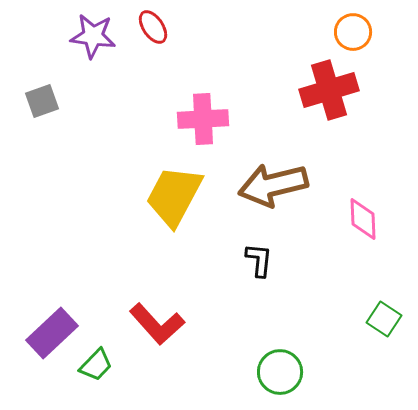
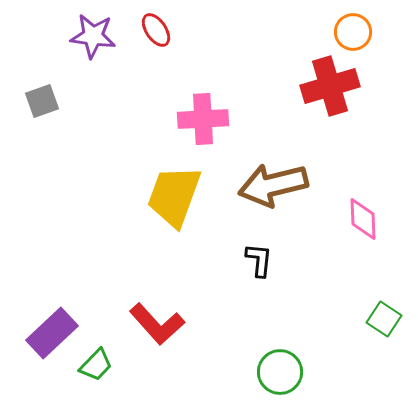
red ellipse: moved 3 px right, 3 px down
red cross: moved 1 px right, 4 px up
yellow trapezoid: rotated 8 degrees counterclockwise
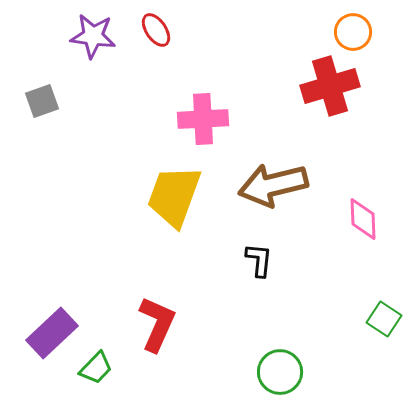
red L-shape: rotated 114 degrees counterclockwise
green trapezoid: moved 3 px down
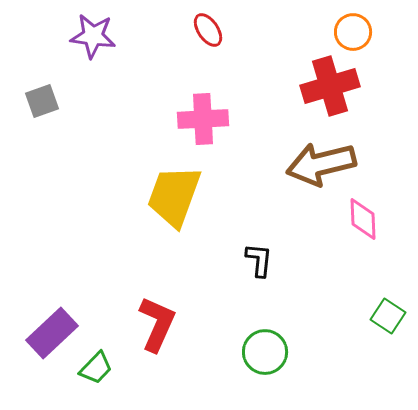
red ellipse: moved 52 px right
brown arrow: moved 48 px right, 21 px up
green square: moved 4 px right, 3 px up
green circle: moved 15 px left, 20 px up
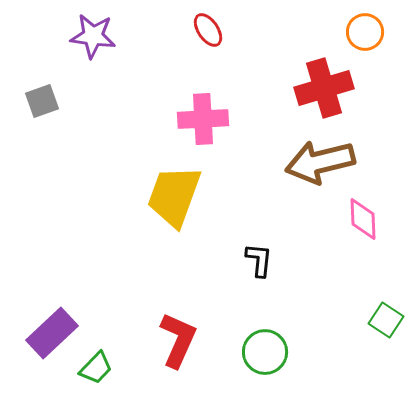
orange circle: moved 12 px right
red cross: moved 6 px left, 2 px down
brown arrow: moved 1 px left, 2 px up
green square: moved 2 px left, 4 px down
red L-shape: moved 21 px right, 16 px down
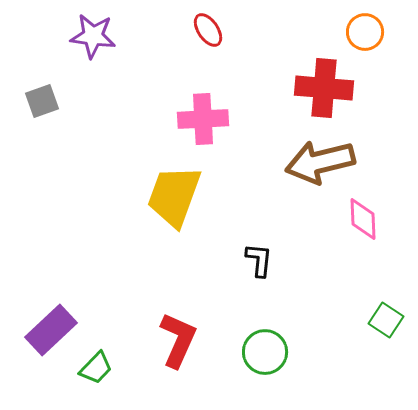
red cross: rotated 22 degrees clockwise
purple rectangle: moved 1 px left, 3 px up
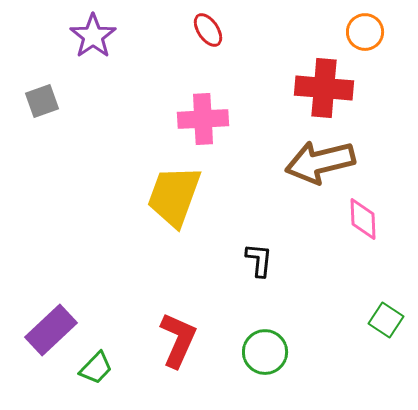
purple star: rotated 30 degrees clockwise
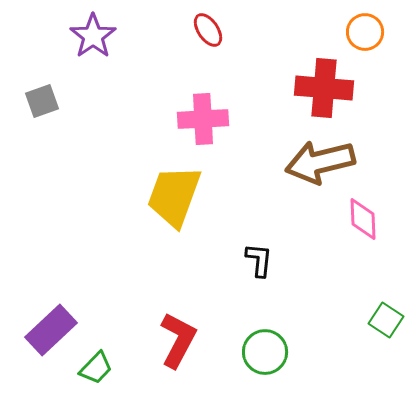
red L-shape: rotated 4 degrees clockwise
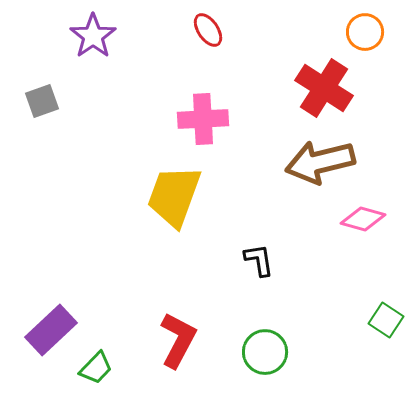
red cross: rotated 28 degrees clockwise
pink diamond: rotated 72 degrees counterclockwise
black L-shape: rotated 15 degrees counterclockwise
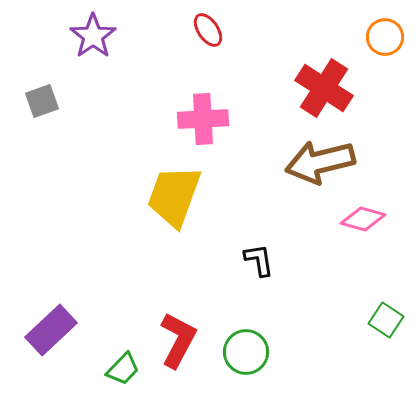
orange circle: moved 20 px right, 5 px down
green circle: moved 19 px left
green trapezoid: moved 27 px right, 1 px down
